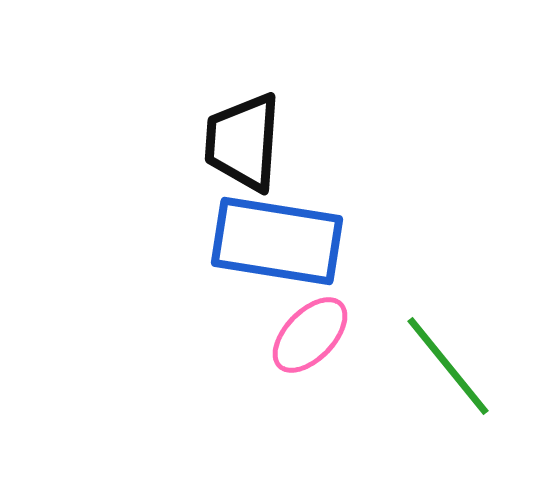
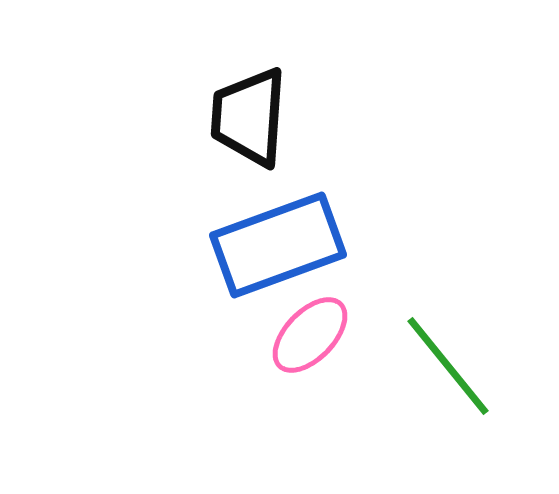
black trapezoid: moved 6 px right, 25 px up
blue rectangle: moved 1 px right, 4 px down; rotated 29 degrees counterclockwise
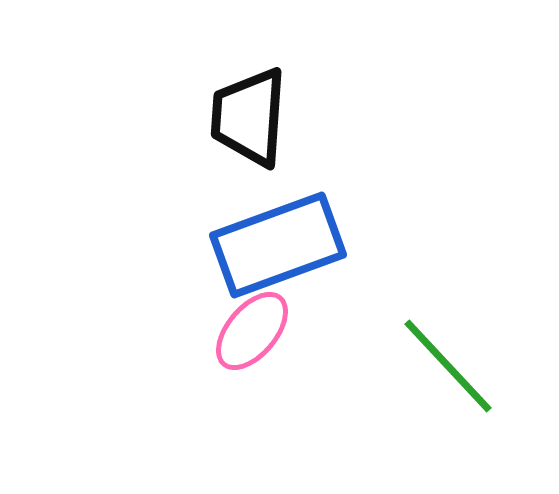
pink ellipse: moved 58 px left, 4 px up; rotated 4 degrees counterclockwise
green line: rotated 4 degrees counterclockwise
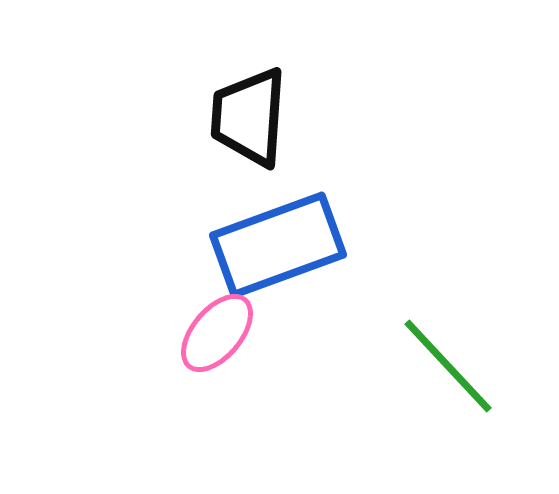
pink ellipse: moved 35 px left, 2 px down
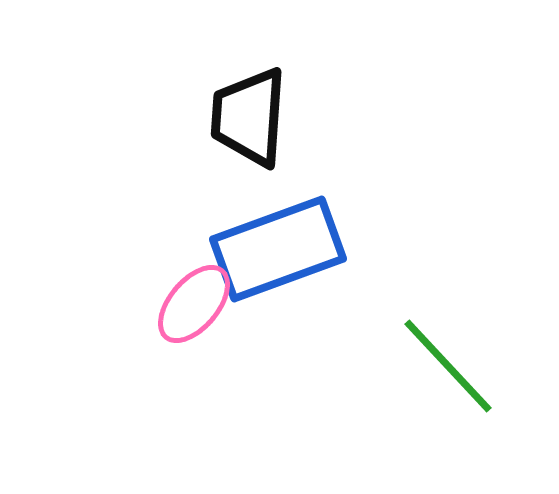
blue rectangle: moved 4 px down
pink ellipse: moved 23 px left, 29 px up
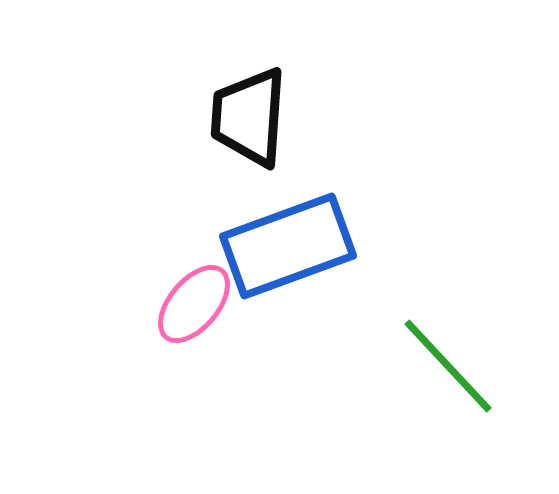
blue rectangle: moved 10 px right, 3 px up
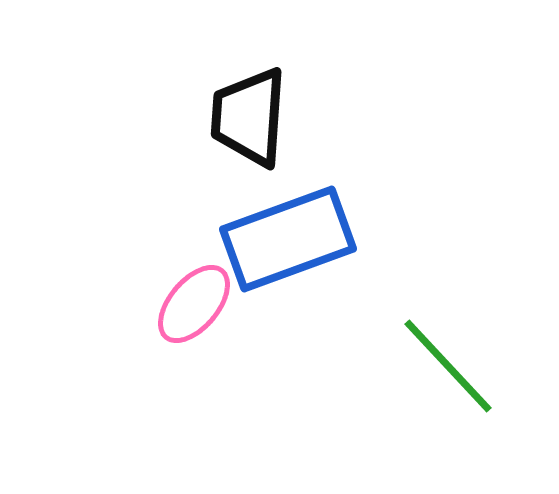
blue rectangle: moved 7 px up
